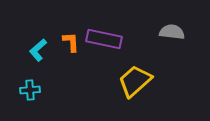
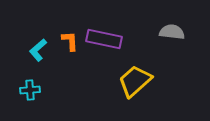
orange L-shape: moved 1 px left, 1 px up
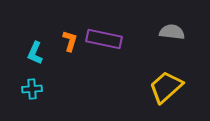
orange L-shape: rotated 20 degrees clockwise
cyan L-shape: moved 3 px left, 3 px down; rotated 25 degrees counterclockwise
yellow trapezoid: moved 31 px right, 6 px down
cyan cross: moved 2 px right, 1 px up
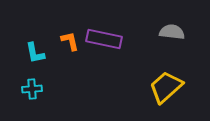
orange L-shape: rotated 30 degrees counterclockwise
cyan L-shape: rotated 35 degrees counterclockwise
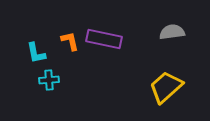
gray semicircle: rotated 15 degrees counterclockwise
cyan L-shape: moved 1 px right
cyan cross: moved 17 px right, 9 px up
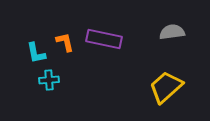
orange L-shape: moved 5 px left, 1 px down
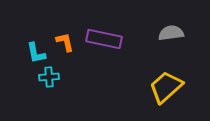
gray semicircle: moved 1 px left, 1 px down
cyan cross: moved 3 px up
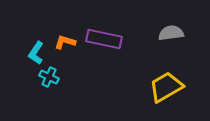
orange L-shape: rotated 60 degrees counterclockwise
cyan L-shape: rotated 45 degrees clockwise
cyan cross: rotated 30 degrees clockwise
yellow trapezoid: rotated 12 degrees clockwise
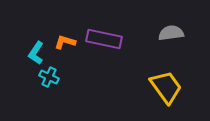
yellow trapezoid: rotated 84 degrees clockwise
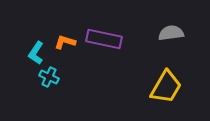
yellow trapezoid: rotated 66 degrees clockwise
